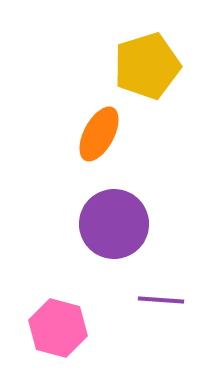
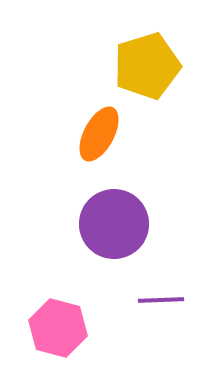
purple line: rotated 6 degrees counterclockwise
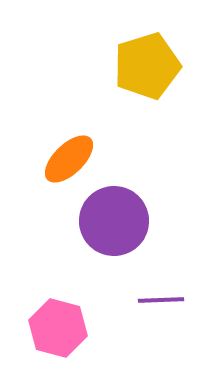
orange ellipse: moved 30 px left, 25 px down; rotated 18 degrees clockwise
purple circle: moved 3 px up
